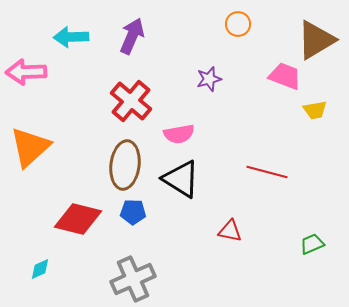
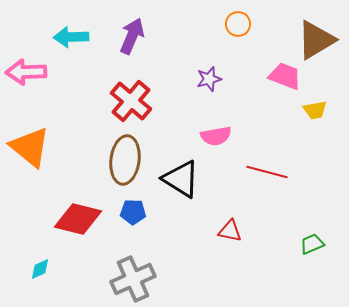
pink semicircle: moved 37 px right, 2 px down
orange triangle: rotated 39 degrees counterclockwise
brown ellipse: moved 5 px up
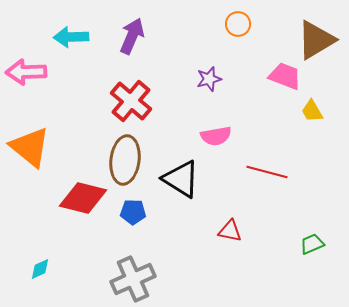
yellow trapezoid: moved 3 px left, 1 px down; rotated 70 degrees clockwise
red diamond: moved 5 px right, 21 px up
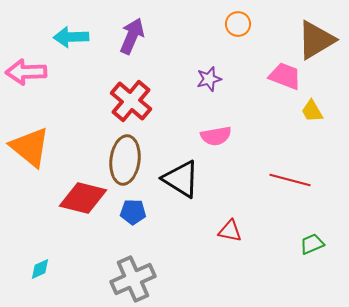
red line: moved 23 px right, 8 px down
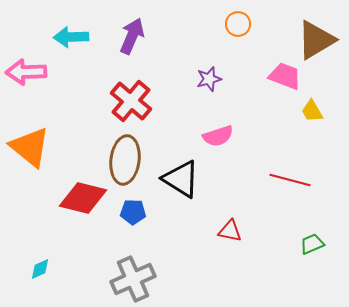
pink semicircle: moved 2 px right; rotated 8 degrees counterclockwise
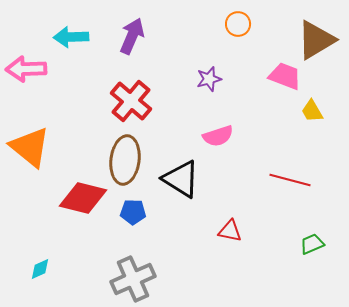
pink arrow: moved 3 px up
